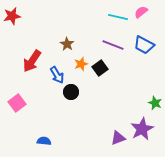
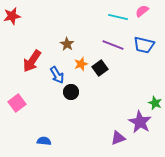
pink semicircle: moved 1 px right, 1 px up
blue trapezoid: rotated 15 degrees counterclockwise
purple star: moved 2 px left, 7 px up; rotated 15 degrees counterclockwise
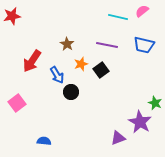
purple line: moved 6 px left; rotated 10 degrees counterclockwise
black square: moved 1 px right, 2 px down
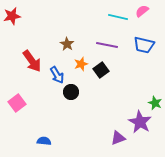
red arrow: rotated 70 degrees counterclockwise
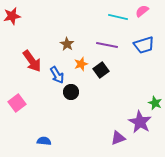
blue trapezoid: rotated 30 degrees counterclockwise
